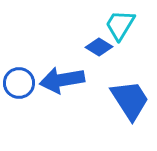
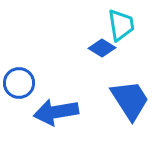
cyan trapezoid: moved 1 px right; rotated 140 degrees clockwise
blue diamond: moved 3 px right, 1 px down
blue arrow: moved 6 px left, 32 px down
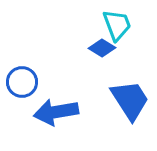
cyan trapezoid: moved 4 px left; rotated 12 degrees counterclockwise
blue circle: moved 3 px right, 1 px up
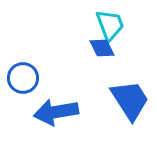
cyan trapezoid: moved 7 px left
blue diamond: rotated 32 degrees clockwise
blue circle: moved 1 px right, 4 px up
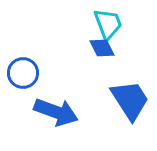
cyan trapezoid: moved 2 px left, 1 px up
blue circle: moved 5 px up
blue arrow: rotated 150 degrees counterclockwise
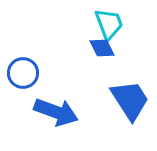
cyan trapezoid: moved 1 px right
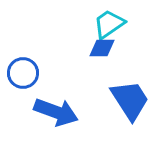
cyan trapezoid: rotated 104 degrees counterclockwise
blue diamond: rotated 64 degrees counterclockwise
